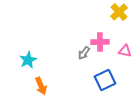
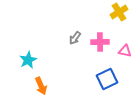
yellow cross: rotated 12 degrees clockwise
gray arrow: moved 9 px left, 15 px up
blue square: moved 2 px right, 1 px up
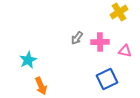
gray arrow: moved 2 px right
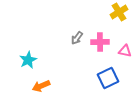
blue square: moved 1 px right, 1 px up
orange arrow: rotated 90 degrees clockwise
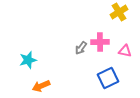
gray arrow: moved 4 px right, 10 px down
cyan star: rotated 12 degrees clockwise
